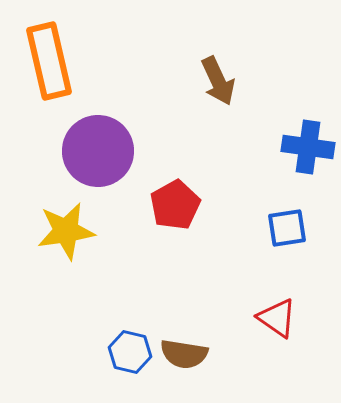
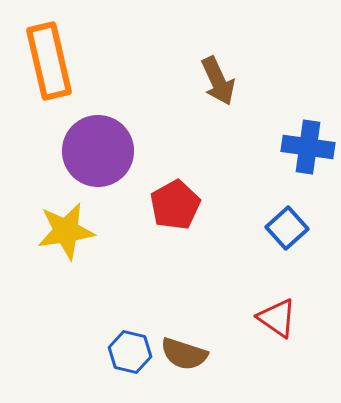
blue square: rotated 33 degrees counterclockwise
brown semicircle: rotated 9 degrees clockwise
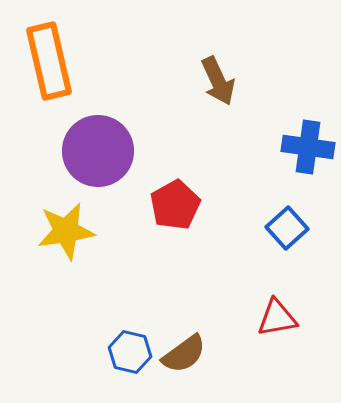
red triangle: rotated 45 degrees counterclockwise
brown semicircle: rotated 54 degrees counterclockwise
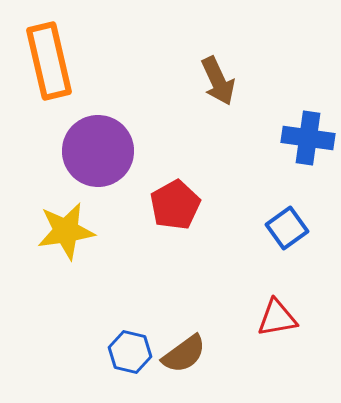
blue cross: moved 9 px up
blue square: rotated 6 degrees clockwise
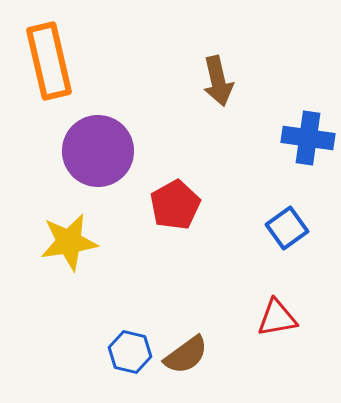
brown arrow: rotated 12 degrees clockwise
yellow star: moved 3 px right, 11 px down
brown semicircle: moved 2 px right, 1 px down
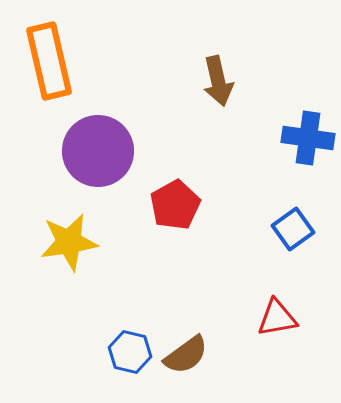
blue square: moved 6 px right, 1 px down
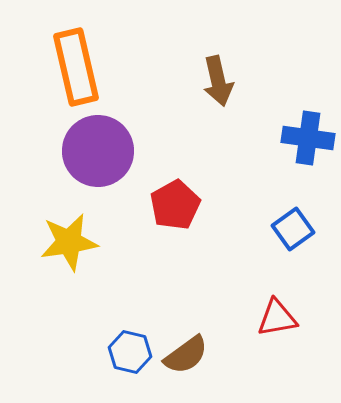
orange rectangle: moved 27 px right, 6 px down
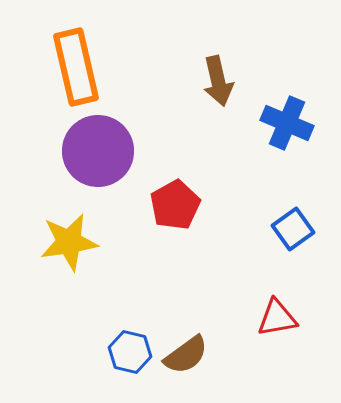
blue cross: moved 21 px left, 15 px up; rotated 15 degrees clockwise
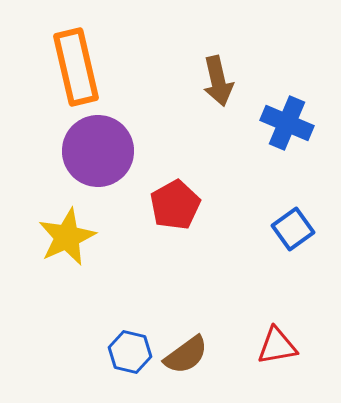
yellow star: moved 2 px left, 5 px up; rotated 16 degrees counterclockwise
red triangle: moved 28 px down
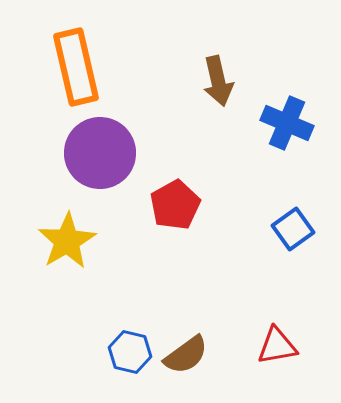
purple circle: moved 2 px right, 2 px down
yellow star: moved 4 px down; rotated 6 degrees counterclockwise
